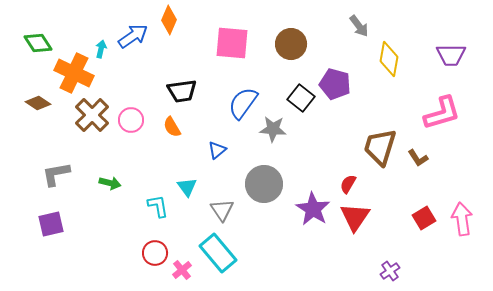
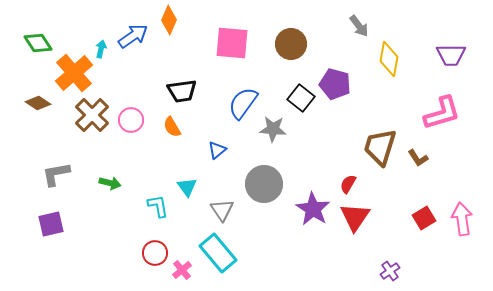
orange cross: rotated 24 degrees clockwise
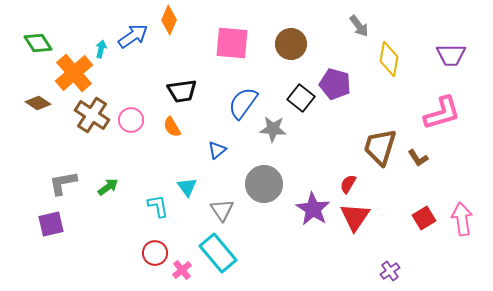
brown cross: rotated 12 degrees counterclockwise
gray L-shape: moved 7 px right, 9 px down
green arrow: moved 2 px left, 4 px down; rotated 50 degrees counterclockwise
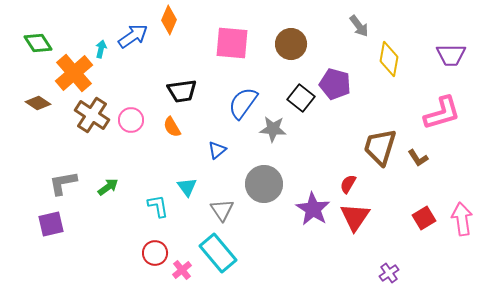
purple cross: moved 1 px left, 2 px down
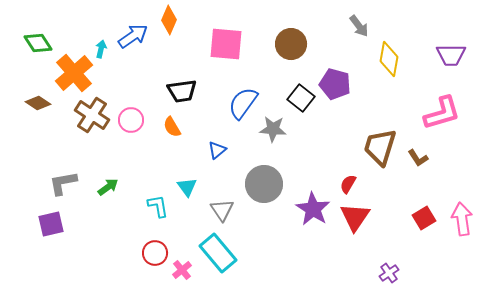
pink square: moved 6 px left, 1 px down
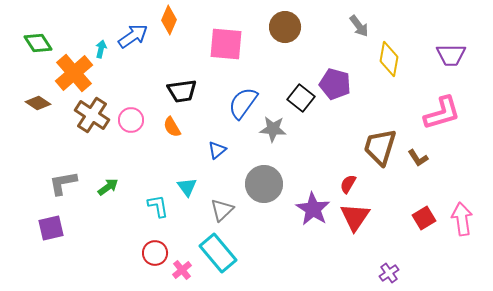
brown circle: moved 6 px left, 17 px up
gray triangle: rotated 20 degrees clockwise
purple square: moved 4 px down
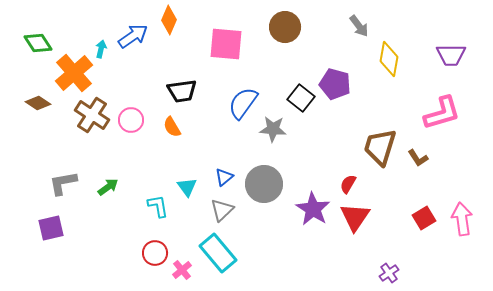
blue triangle: moved 7 px right, 27 px down
